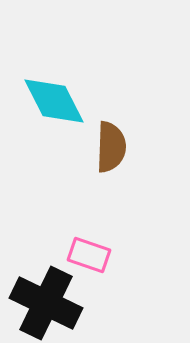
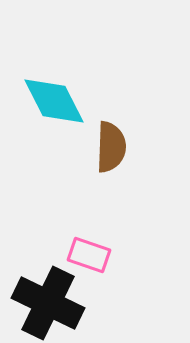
black cross: moved 2 px right
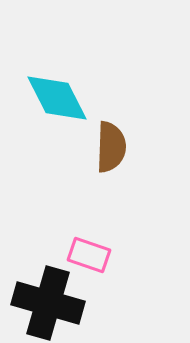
cyan diamond: moved 3 px right, 3 px up
black cross: rotated 10 degrees counterclockwise
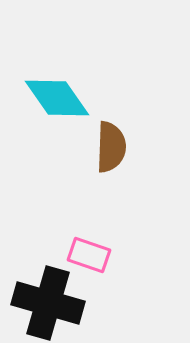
cyan diamond: rotated 8 degrees counterclockwise
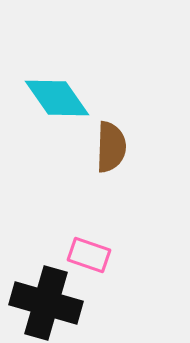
black cross: moved 2 px left
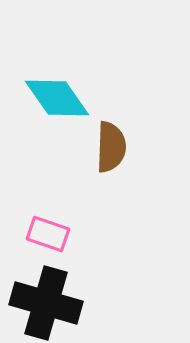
pink rectangle: moved 41 px left, 21 px up
